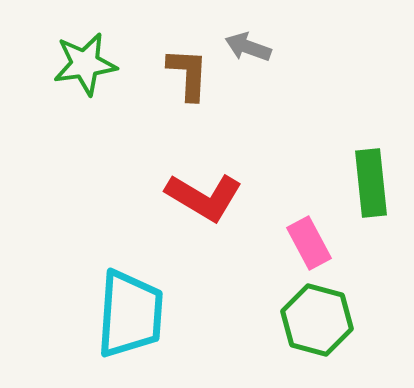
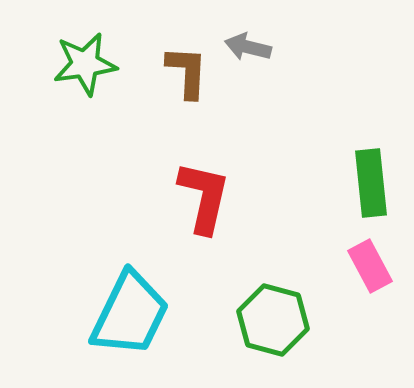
gray arrow: rotated 6 degrees counterclockwise
brown L-shape: moved 1 px left, 2 px up
red L-shape: rotated 108 degrees counterclockwise
pink rectangle: moved 61 px right, 23 px down
cyan trapezoid: rotated 22 degrees clockwise
green hexagon: moved 44 px left
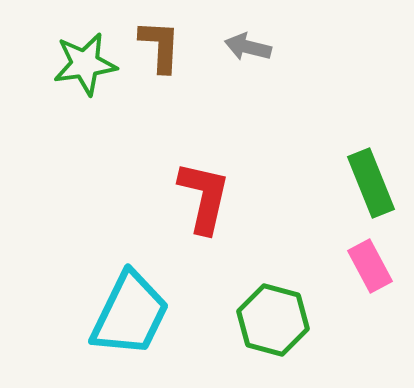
brown L-shape: moved 27 px left, 26 px up
green rectangle: rotated 16 degrees counterclockwise
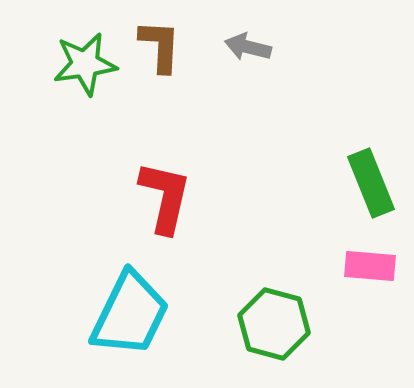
red L-shape: moved 39 px left
pink rectangle: rotated 57 degrees counterclockwise
green hexagon: moved 1 px right, 4 px down
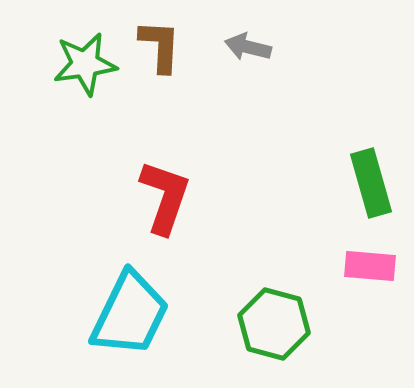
green rectangle: rotated 6 degrees clockwise
red L-shape: rotated 6 degrees clockwise
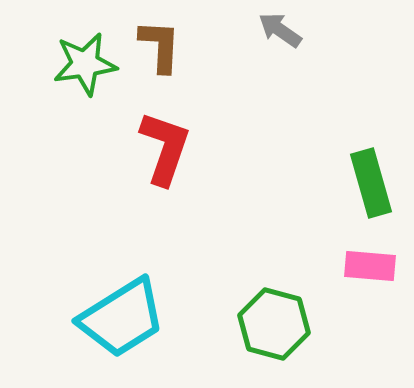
gray arrow: moved 32 px right, 17 px up; rotated 21 degrees clockwise
red L-shape: moved 49 px up
cyan trapezoid: moved 8 px left, 4 px down; rotated 32 degrees clockwise
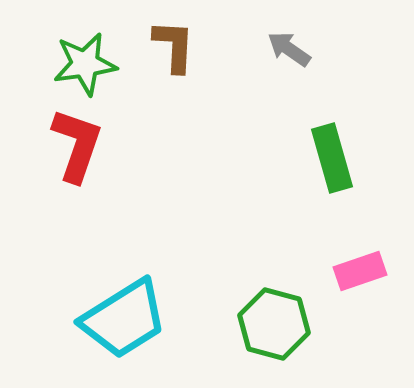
gray arrow: moved 9 px right, 19 px down
brown L-shape: moved 14 px right
red L-shape: moved 88 px left, 3 px up
green rectangle: moved 39 px left, 25 px up
pink rectangle: moved 10 px left, 5 px down; rotated 24 degrees counterclockwise
cyan trapezoid: moved 2 px right, 1 px down
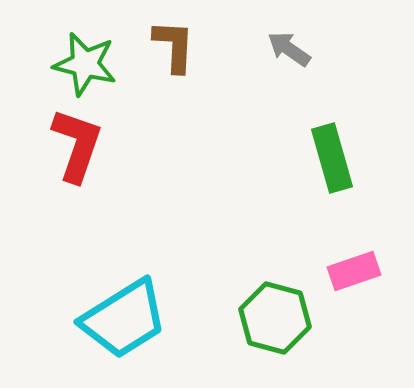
green star: rotated 22 degrees clockwise
pink rectangle: moved 6 px left
green hexagon: moved 1 px right, 6 px up
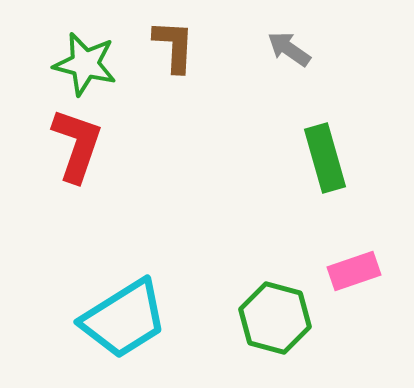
green rectangle: moved 7 px left
